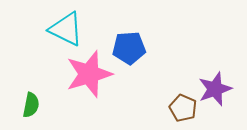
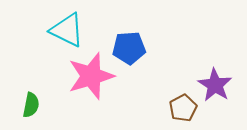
cyan triangle: moved 1 px right, 1 px down
pink star: moved 2 px right, 2 px down
purple star: moved 4 px up; rotated 20 degrees counterclockwise
brown pentagon: rotated 20 degrees clockwise
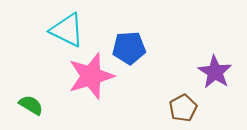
purple star: moved 13 px up
green semicircle: rotated 70 degrees counterclockwise
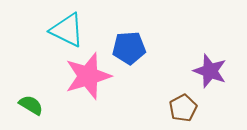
purple star: moved 5 px left, 1 px up; rotated 12 degrees counterclockwise
pink star: moved 3 px left
